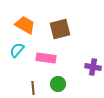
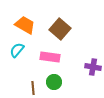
brown square: rotated 35 degrees counterclockwise
pink rectangle: moved 4 px right, 1 px up
green circle: moved 4 px left, 2 px up
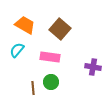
green circle: moved 3 px left
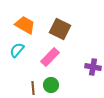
brown square: rotated 15 degrees counterclockwise
pink rectangle: rotated 54 degrees counterclockwise
green circle: moved 3 px down
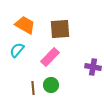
brown square: rotated 30 degrees counterclockwise
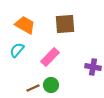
brown square: moved 5 px right, 5 px up
brown line: rotated 72 degrees clockwise
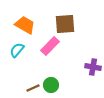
pink rectangle: moved 11 px up
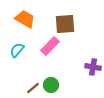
orange trapezoid: moved 6 px up
brown line: rotated 16 degrees counterclockwise
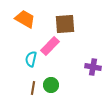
cyan semicircle: moved 14 px right, 9 px down; rotated 28 degrees counterclockwise
brown line: rotated 40 degrees counterclockwise
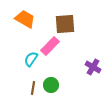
cyan semicircle: rotated 21 degrees clockwise
purple cross: rotated 21 degrees clockwise
